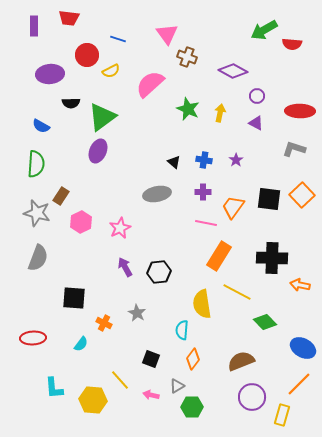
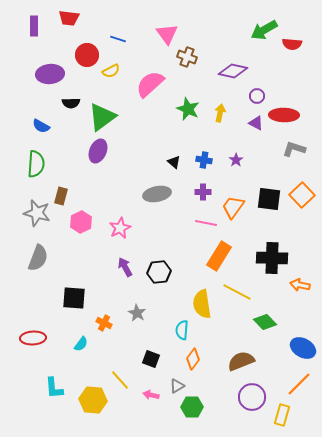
purple diamond at (233, 71): rotated 16 degrees counterclockwise
red ellipse at (300, 111): moved 16 px left, 4 px down
brown rectangle at (61, 196): rotated 18 degrees counterclockwise
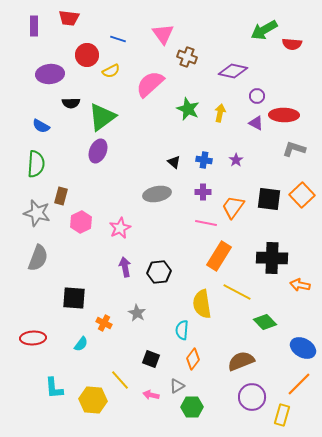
pink triangle at (167, 34): moved 4 px left
purple arrow at (125, 267): rotated 18 degrees clockwise
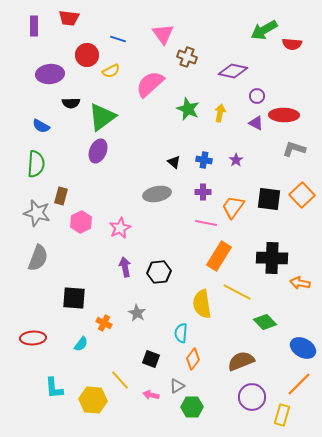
orange arrow at (300, 285): moved 2 px up
cyan semicircle at (182, 330): moved 1 px left, 3 px down
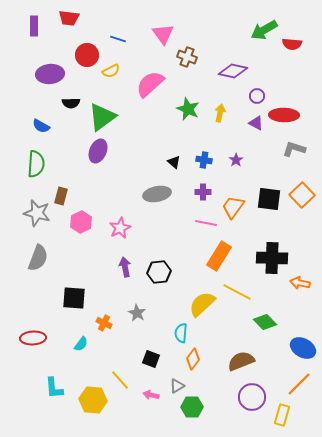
yellow semicircle at (202, 304): rotated 56 degrees clockwise
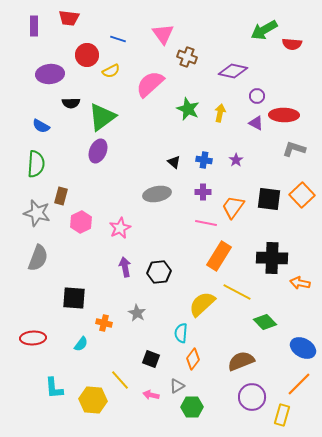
orange cross at (104, 323): rotated 14 degrees counterclockwise
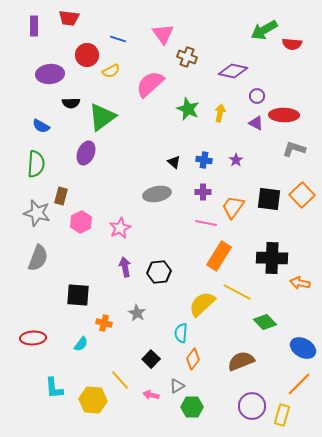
purple ellipse at (98, 151): moved 12 px left, 2 px down
black square at (74, 298): moved 4 px right, 3 px up
black square at (151, 359): rotated 24 degrees clockwise
purple circle at (252, 397): moved 9 px down
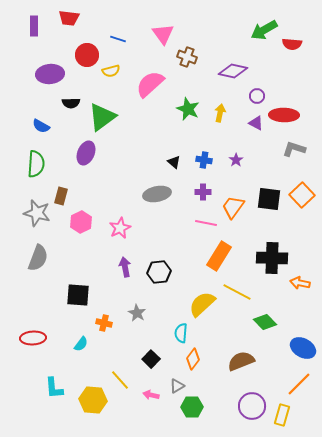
yellow semicircle at (111, 71): rotated 12 degrees clockwise
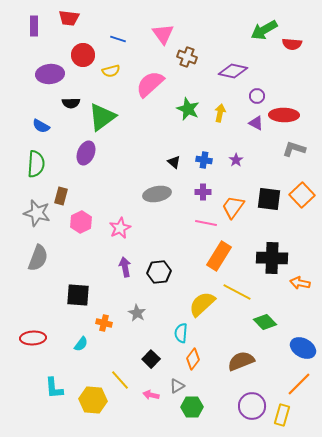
red circle at (87, 55): moved 4 px left
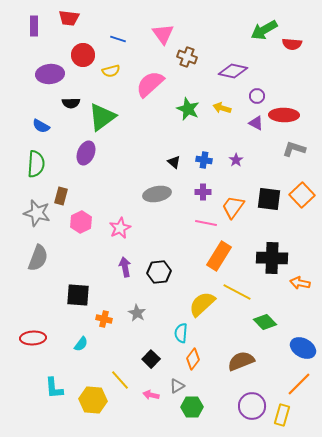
yellow arrow at (220, 113): moved 2 px right, 5 px up; rotated 84 degrees counterclockwise
orange cross at (104, 323): moved 4 px up
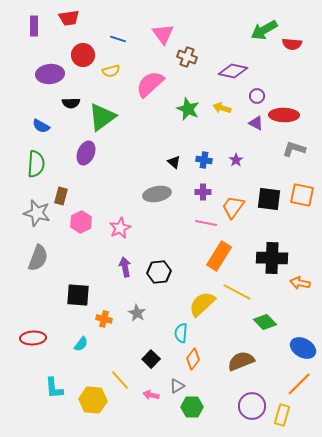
red trapezoid at (69, 18): rotated 15 degrees counterclockwise
orange square at (302, 195): rotated 35 degrees counterclockwise
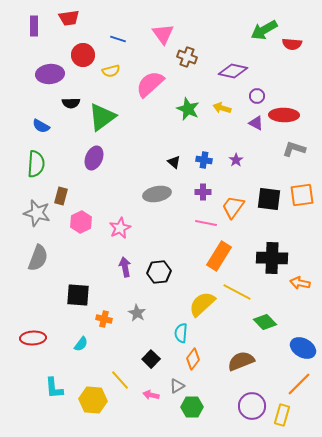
purple ellipse at (86, 153): moved 8 px right, 5 px down
orange square at (302, 195): rotated 20 degrees counterclockwise
